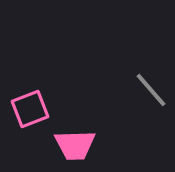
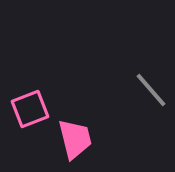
pink trapezoid: moved 6 px up; rotated 102 degrees counterclockwise
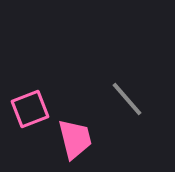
gray line: moved 24 px left, 9 px down
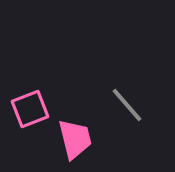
gray line: moved 6 px down
